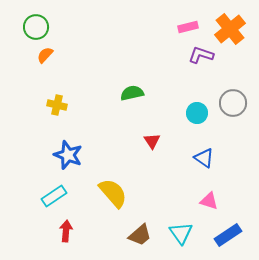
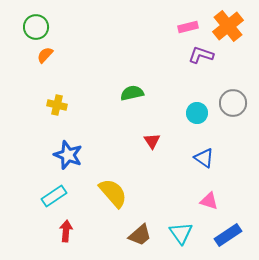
orange cross: moved 2 px left, 3 px up
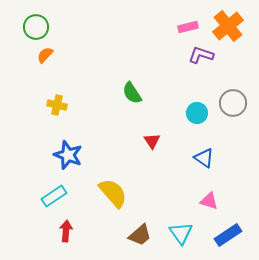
green semicircle: rotated 110 degrees counterclockwise
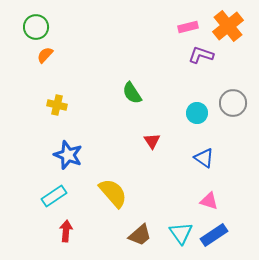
blue rectangle: moved 14 px left
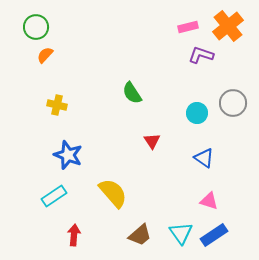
red arrow: moved 8 px right, 4 px down
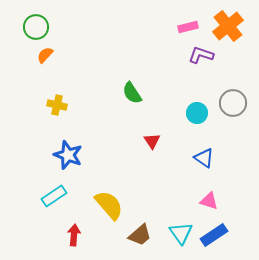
yellow semicircle: moved 4 px left, 12 px down
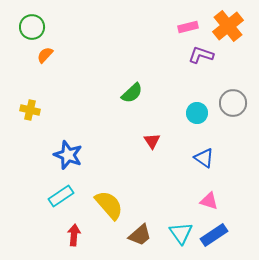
green circle: moved 4 px left
green semicircle: rotated 100 degrees counterclockwise
yellow cross: moved 27 px left, 5 px down
cyan rectangle: moved 7 px right
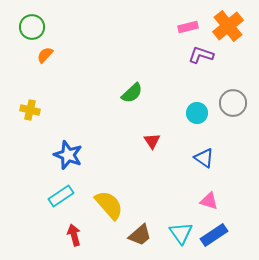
red arrow: rotated 20 degrees counterclockwise
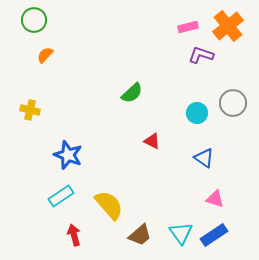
green circle: moved 2 px right, 7 px up
red triangle: rotated 30 degrees counterclockwise
pink triangle: moved 6 px right, 2 px up
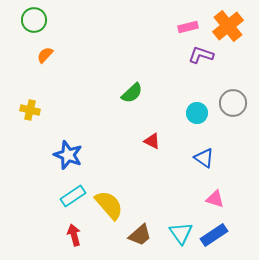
cyan rectangle: moved 12 px right
